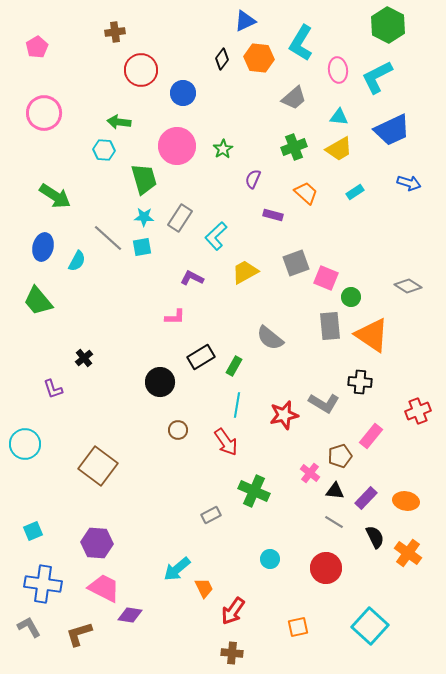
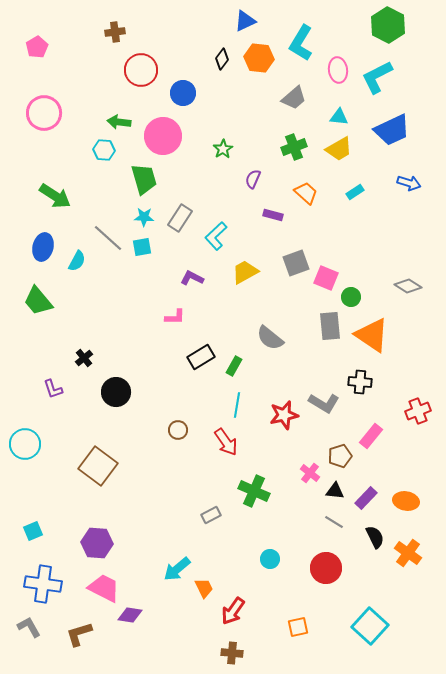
pink circle at (177, 146): moved 14 px left, 10 px up
black circle at (160, 382): moved 44 px left, 10 px down
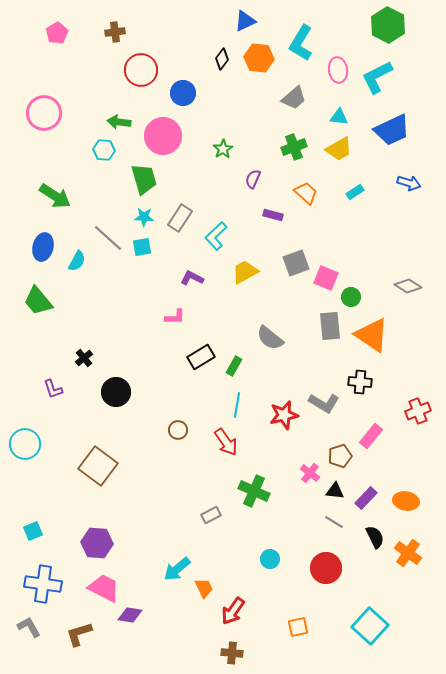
pink pentagon at (37, 47): moved 20 px right, 14 px up
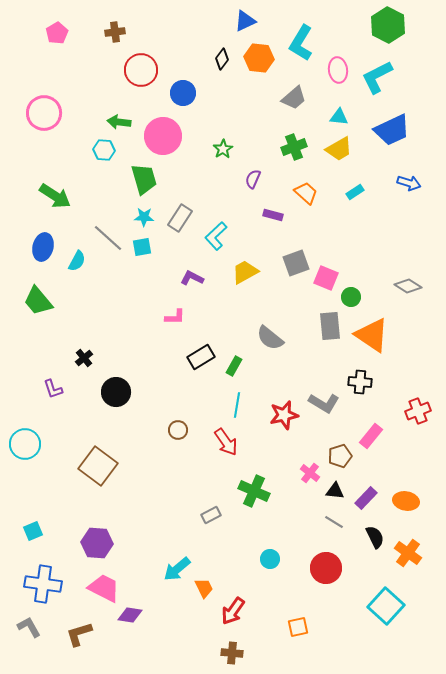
cyan square at (370, 626): moved 16 px right, 20 px up
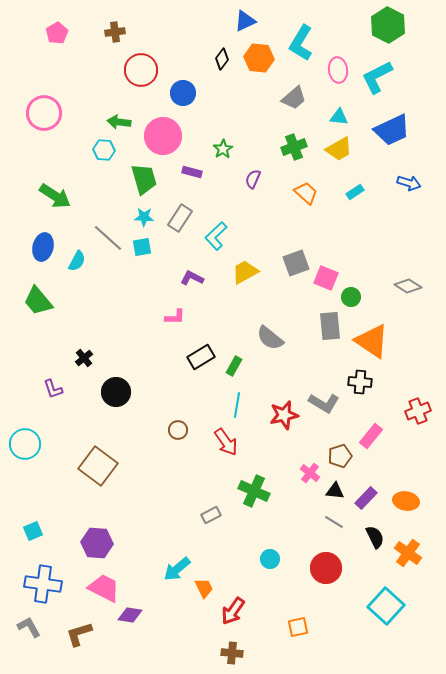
purple rectangle at (273, 215): moved 81 px left, 43 px up
orange triangle at (372, 335): moved 6 px down
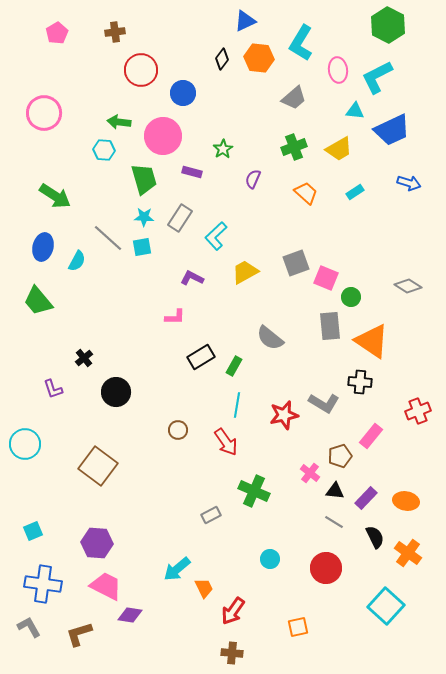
cyan triangle at (339, 117): moved 16 px right, 6 px up
pink trapezoid at (104, 588): moved 2 px right, 2 px up
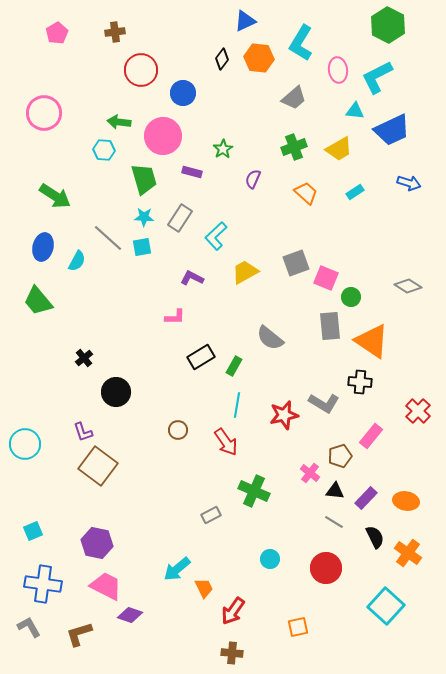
purple L-shape at (53, 389): moved 30 px right, 43 px down
red cross at (418, 411): rotated 25 degrees counterclockwise
purple hexagon at (97, 543): rotated 8 degrees clockwise
purple diamond at (130, 615): rotated 10 degrees clockwise
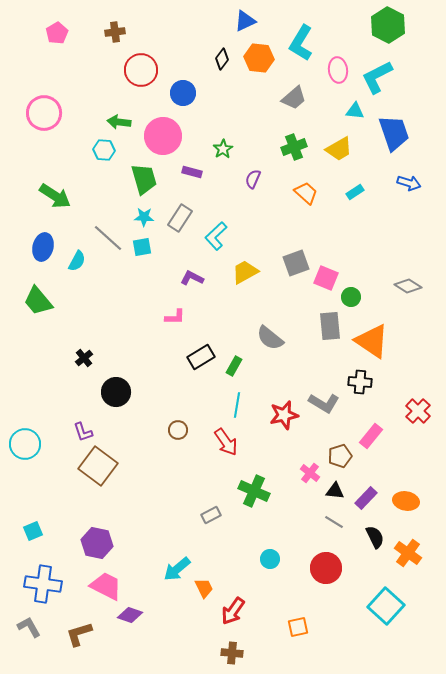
blue trapezoid at (392, 130): moved 2 px right, 3 px down; rotated 84 degrees counterclockwise
